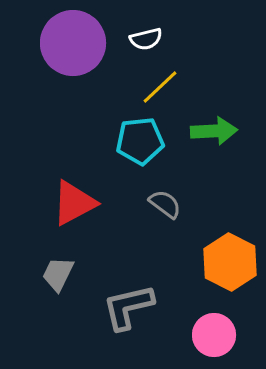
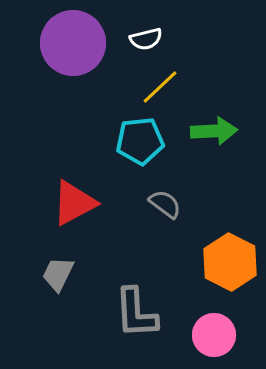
gray L-shape: moved 8 px right, 6 px down; rotated 80 degrees counterclockwise
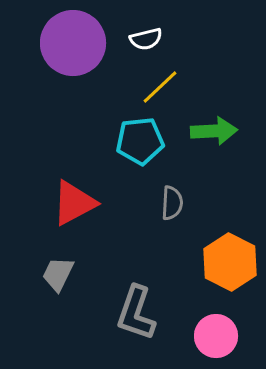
gray semicircle: moved 7 px right, 1 px up; rotated 56 degrees clockwise
gray L-shape: rotated 22 degrees clockwise
pink circle: moved 2 px right, 1 px down
